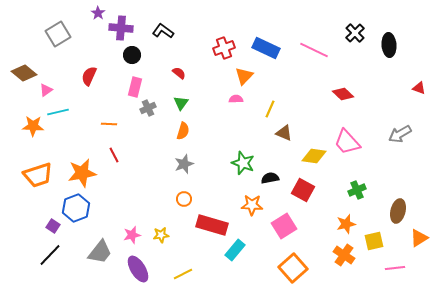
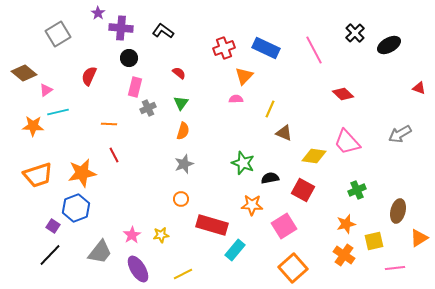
black ellipse at (389, 45): rotated 65 degrees clockwise
pink line at (314, 50): rotated 36 degrees clockwise
black circle at (132, 55): moved 3 px left, 3 px down
orange circle at (184, 199): moved 3 px left
pink star at (132, 235): rotated 18 degrees counterclockwise
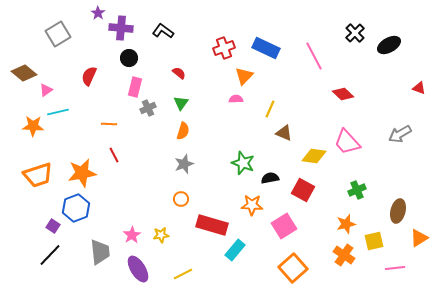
pink line at (314, 50): moved 6 px down
gray trapezoid at (100, 252): rotated 44 degrees counterclockwise
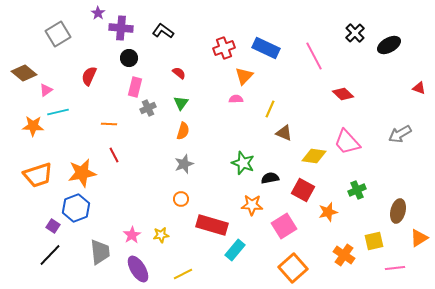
orange star at (346, 224): moved 18 px left, 12 px up
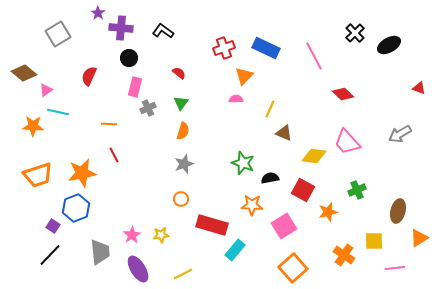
cyan line at (58, 112): rotated 25 degrees clockwise
yellow square at (374, 241): rotated 12 degrees clockwise
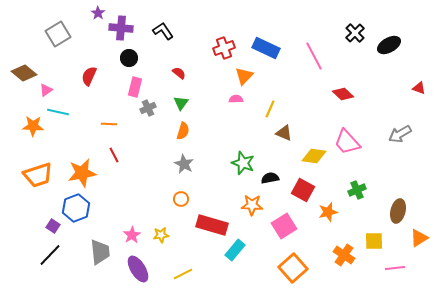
black L-shape at (163, 31): rotated 20 degrees clockwise
gray star at (184, 164): rotated 24 degrees counterclockwise
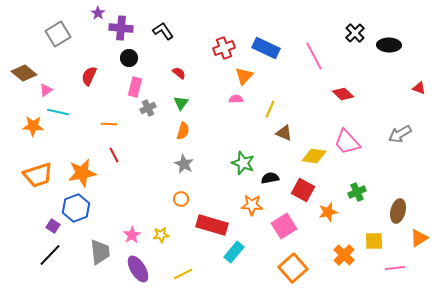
black ellipse at (389, 45): rotated 30 degrees clockwise
green cross at (357, 190): moved 2 px down
cyan rectangle at (235, 250): moved 1 px left, 2 px down
orange cross at (344, 255): rotated 10 degrees clockwise
